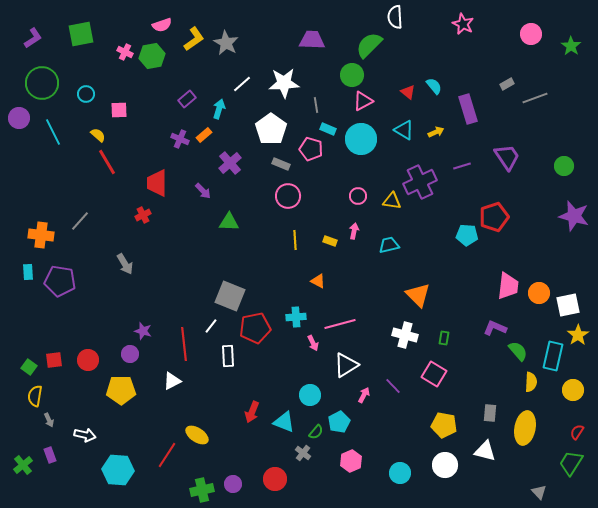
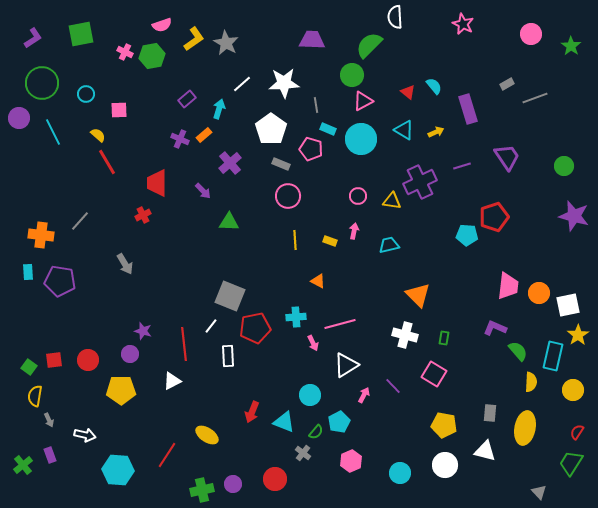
yellow ellipse at (197, 435): moved 10 px right
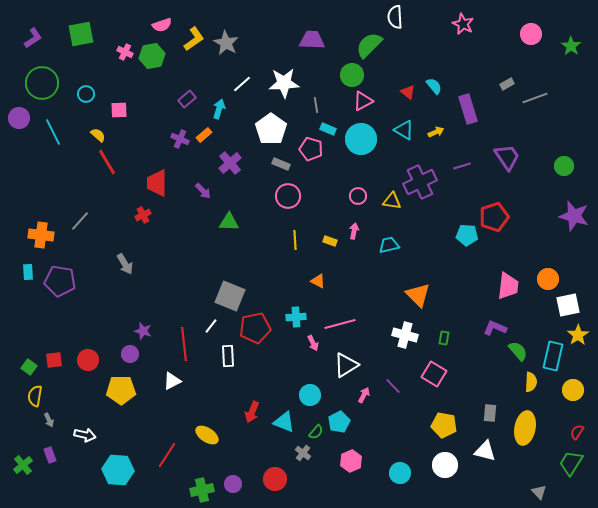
orange circle at (539, 293): moved 9 px right, 14 px up
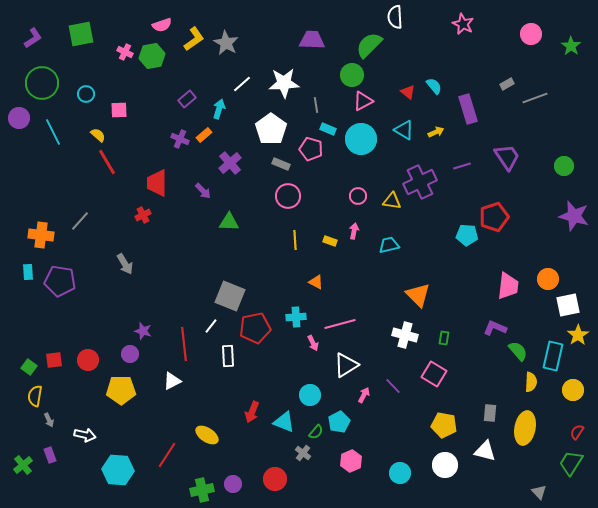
orange triangle at (318, 281): moved 2 px left, 1 px down
